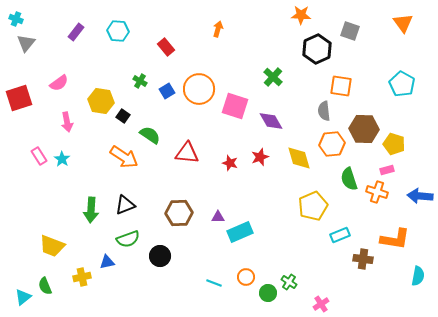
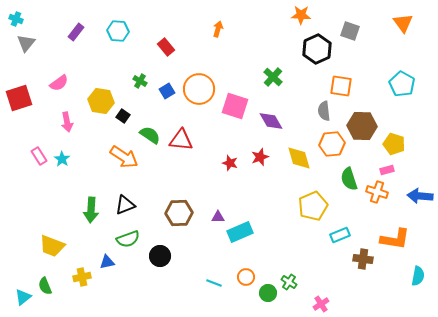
brown hexagon at (364, 129): moved 2 px left, 3 px up
red triangle at (187, 153): moved 6 px left, 13 px up
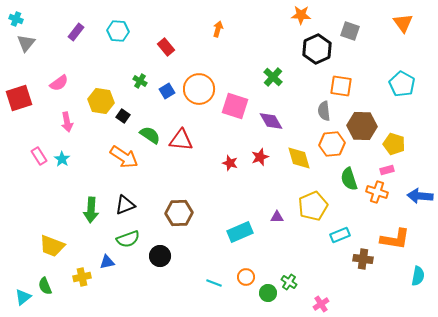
purple triangle at (218, 217): moved 59 px right
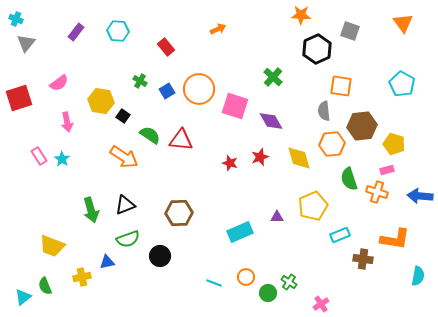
orange arrow at (218, 29): rotated 49 degrees clockwise
brown hexagon at (362, 126): rotated 8 degrees counterclockwise
green arrow at (91, 210): rotated 20 degrees counterclockwise
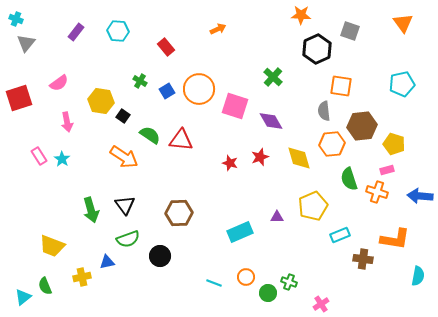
cyan pentagon at (402, 84): rotated 30 degrees clockwise
black triangle at (125, 205): rotated 45 degrees counterclockwise
green cross at (289, 282): rotated 14 degrees counterclockwise
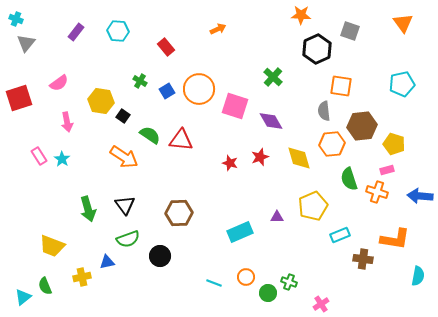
green arrow at (91, 210): moved 3 px left, 1 px up
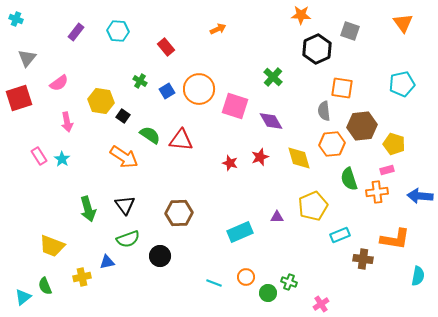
gray triangle at (26, 43): moved 1 px right, 15 px down
orange square at (341, 86): moved 1 px right, 2 px down
orange cross at (377, 192): rotated 25 degrees counterclockwise
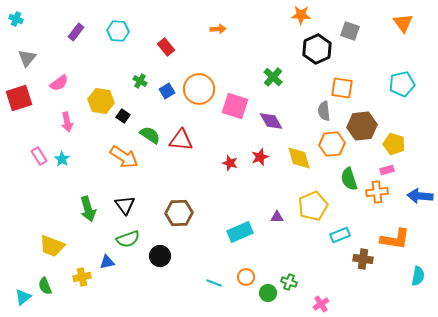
orange arrow at (218, 29): rotated 21 degrees clockwise
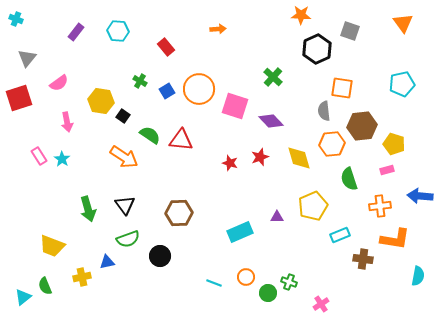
purple diamond at (271, 121): rotated 15 degrees counterclockwise
orange cross at (377, 192): moved 3 px right, 14 px down
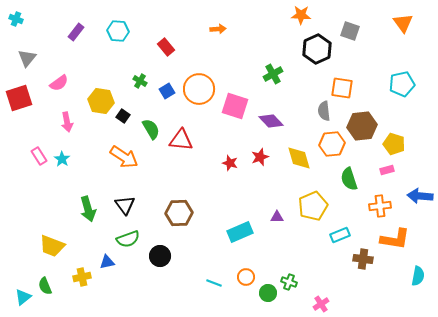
green cross at (273, 77): moved 3 px up; rotated 18 degrees clockwise
green semicircle at (150, 135): moved 1 px right, 6 px up; rotated 25 degrees clockwise
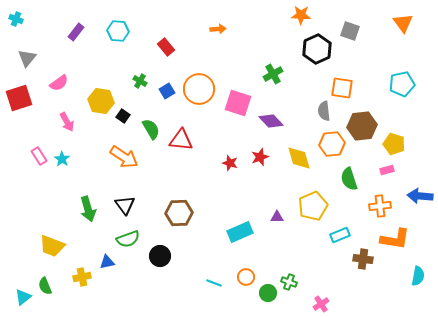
pink square at (235, 106): moved 3 px right, 3 px up
pink arrow at (67, 122): rotated 18 degrees counterclockwise
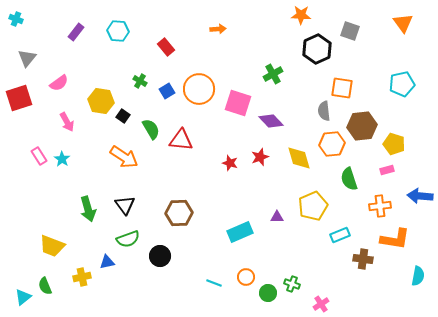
green cross at (289, 282): moved 3 px right, 2 px down
